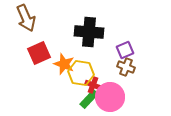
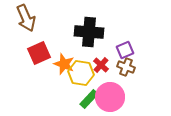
red cross: moved 8 px right, 20 px up; rotated 21 degrees clockwise
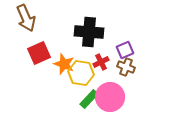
red cross: moved 3 px up; rotated 21 degrees clockwise
